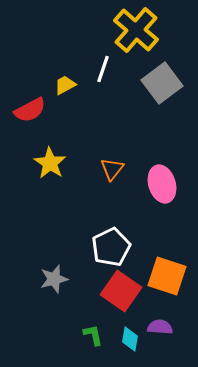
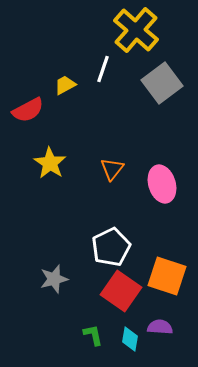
red semicircle: moved 2 px left
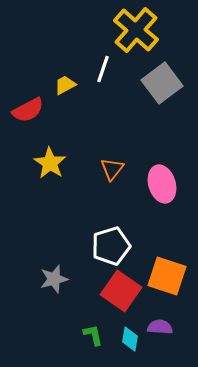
white pentagon: moved 1 px up; rotated 9 degrees clockwise
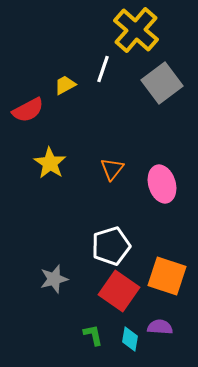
red square: moved 2 px left
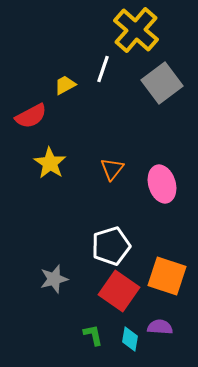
red semicircle: moved 3 px right, 6 px down
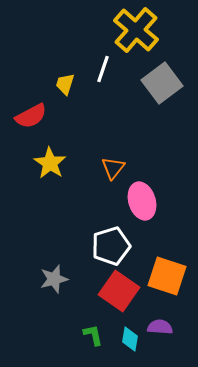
yellow trapezoid: moved 1 px up; rotated 45 degrees counterclockwise
orange triangle: moved 1 px right, 1 px up
pink ellipse: moved 20 px left, 17 px down
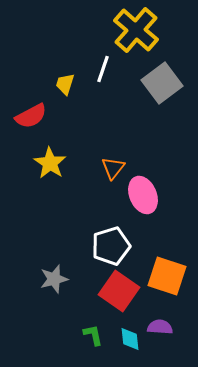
pink ellipse: moved 1 px right, 6 px up; rotated 6 degrees counterclockwise
cyan diamond: rotated 15 degrees counterclockwise
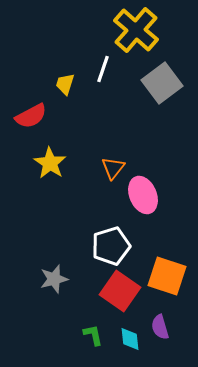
red square: moved 1 px right
purple semicircle: rotated 110 degrees counterclockwise
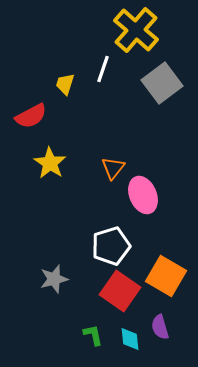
orange square: moved 1 px left; rotated 12 degrees clockwise
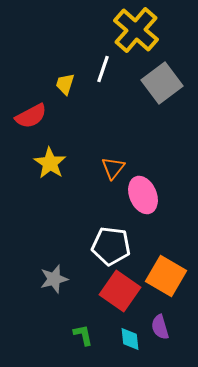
white pentagon: rotated 24 degrees clockwise
green L-shape: moved 10 px left
